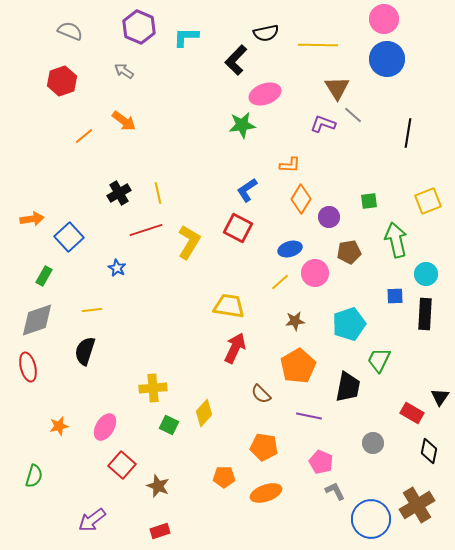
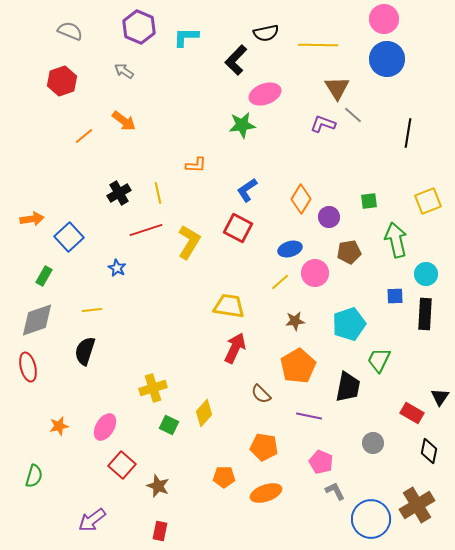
orange L-shape at (290, 165): moved 94 px left
yellow cross at (153, 388): rotated 12 degrees counterclockwise
red rectangle at (160, 531): rotated 60 degrees counterclockwise
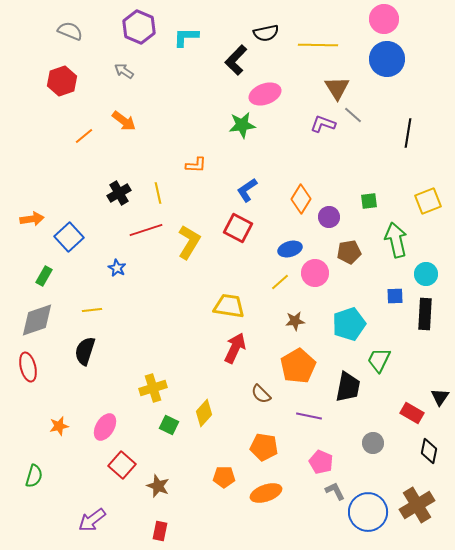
blue circle at (371, 519): moved 3 px left, 7 px up
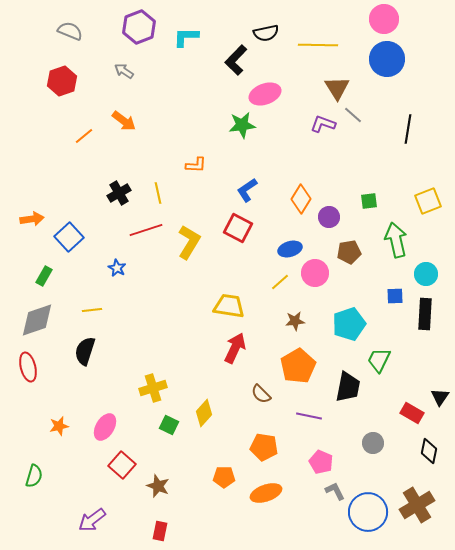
purple hexagon at (139, 27): rotated 16 degrees clockwise
black line at (408, 133): moved 4 px up
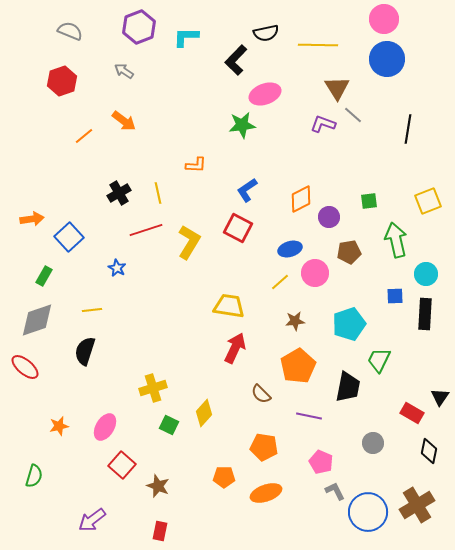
orange diamond at (301, 199): rotated 32 degrees clockwise
red ellipse at (28, 367): moved 3 px left; rotated 36 degrees counterclockwise
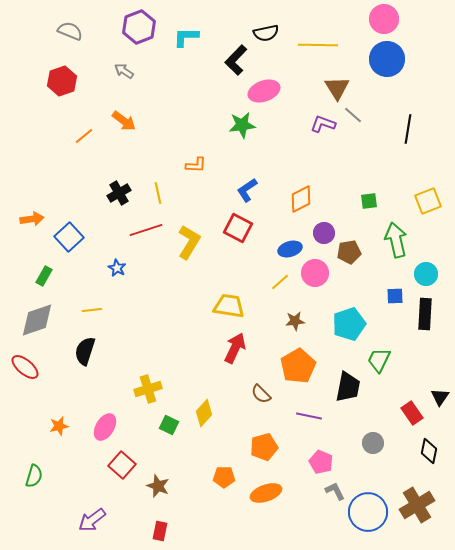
pink ellipse at (265, 94): moved 1 px left, 3 px up
purple circle at (329, 217): moved 5 px left, 16 px down
yellow cross at (153, 388): moved 5 px left, 1 px down
red rectangle at (412, 413): rotated 25 degrees clockwise
orange pentagon at (264, 447): rotated 24 degrees counterclockwise
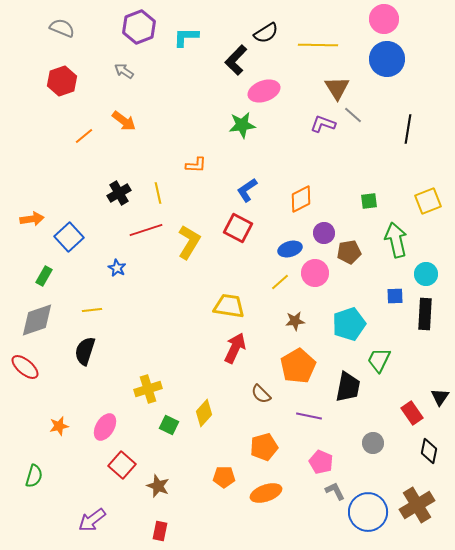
gray semicircle at (70, 31): moved 8 px left, 3 px up
black semicircle at (266, 33): rotated 20 degrees counterclockwise
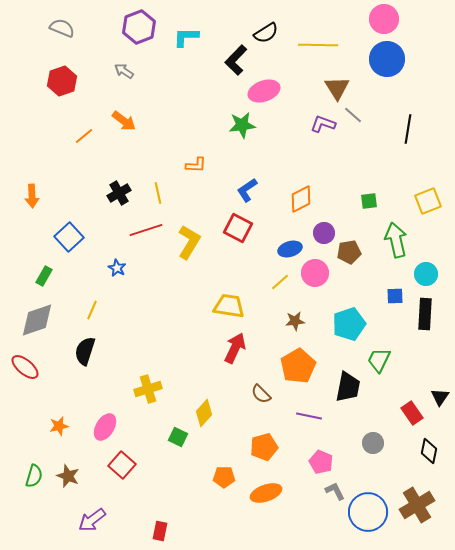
orange arrow at (32, 219): moved 23 px up; rotated 95 degrees clockwise
yellow line at (92, 310): rotated 60 degrees counterclockwise
green square at (169, 425): moved 9 px right, 12 px down
brown star at (158, 486): moved 90 px left, 10 px up
